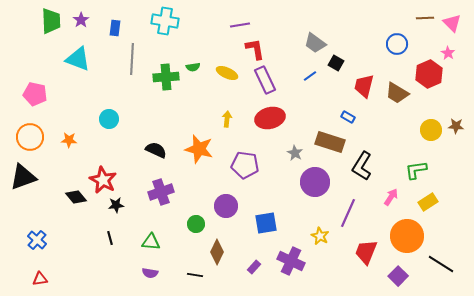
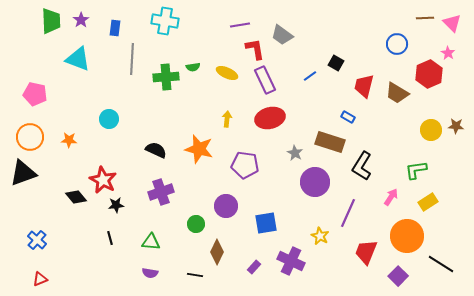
gray trapezoid at (315, 43): moved 33 px left, 8 px up
black triangle at (23, 177): moved 4 px up
red triangle at (40, 279): rotated 14 degrees counterclockwise
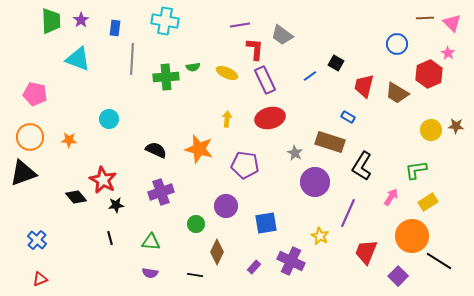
red L-shape at (255, 49): rotated 15 degrees clockwise
orange circle at (407, 236): moved 5 px right
black line at (441, 264): moved 2 px left, 3 px up
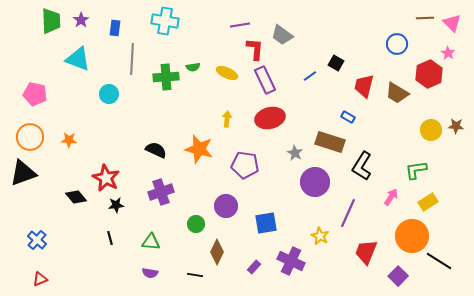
cyan circle at (109, 119): moved 25 px up
red star at (103, 180): moved 3 px right, 2 px up
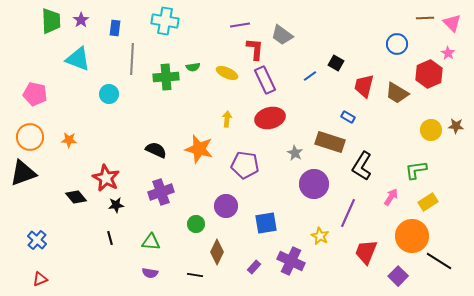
purple circle at (315, 182): moved 1 px left, 2 px down
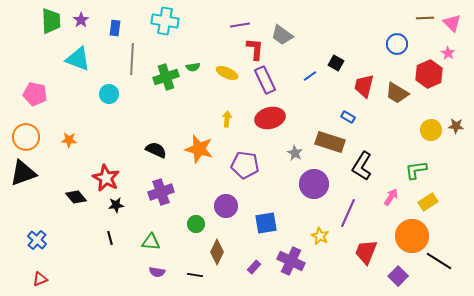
green cross at (166, 77): rotated 15 degrees counterclockwise
orange circle at (30, 137): moved 4 px left
purple semicircle at (150, 273): moved 7 px right, 1 px up
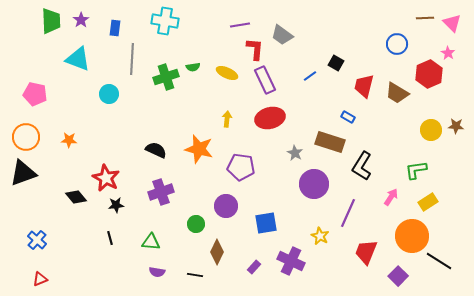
purple pentagon at (245, 165): moved 4 px left, 2 px down
